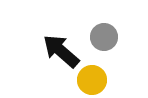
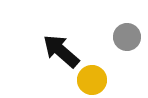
gray circle: moved 23 px right
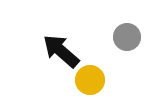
yellow circle: moved 2 px left
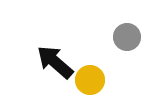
black arrow: moved 6 px left, 11 px down
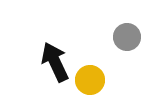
black arrow: rotated 24 degrees clockwise
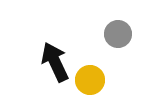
gray circle: moved 9 px left, 3 px up
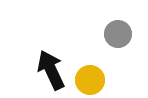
black arrow: moved 4 px left, 8 px down
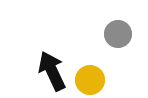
black arrow: moved 1 px right, 1 px down
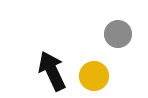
yellow circle: moved 4 px right, 4 px up
